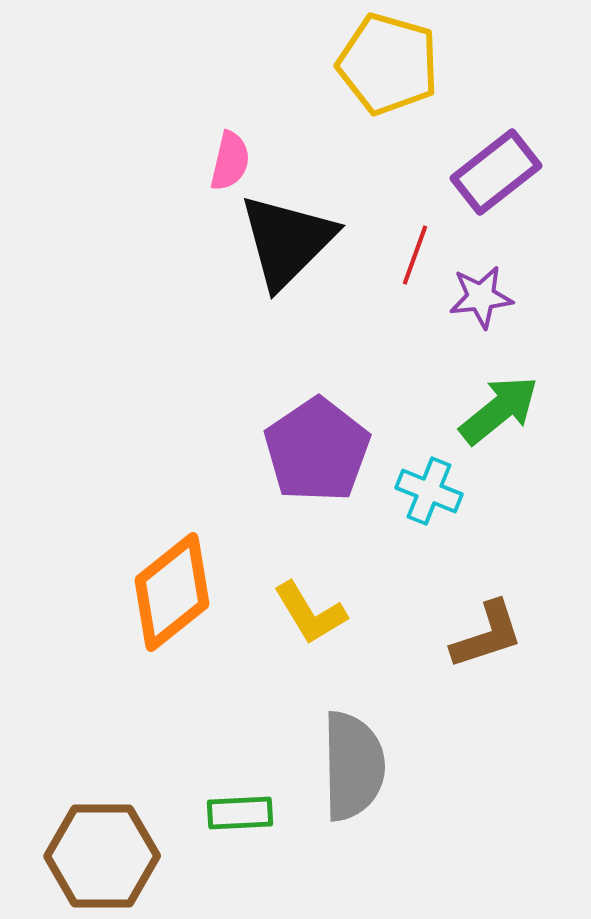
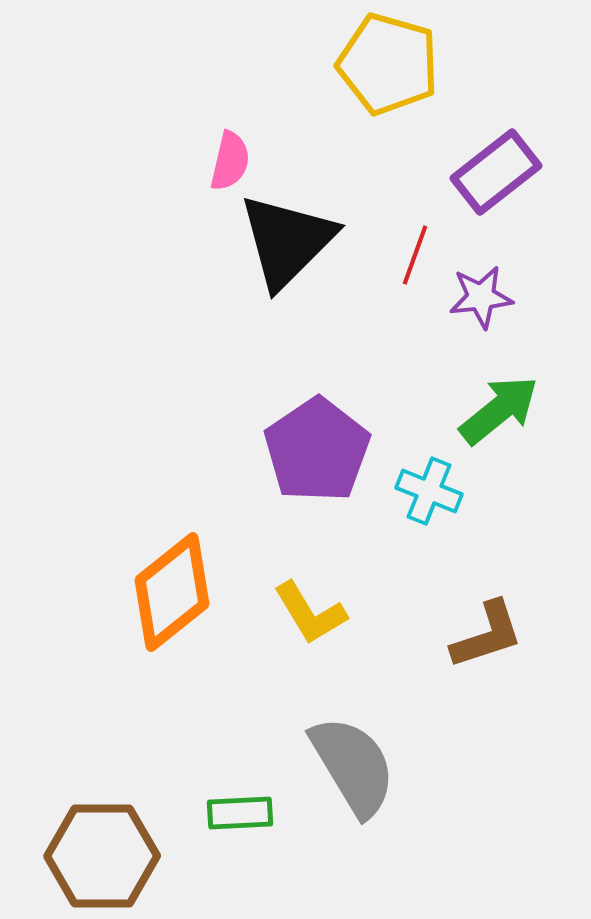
gray semicircle: rotated 30 degrees counterclockwise
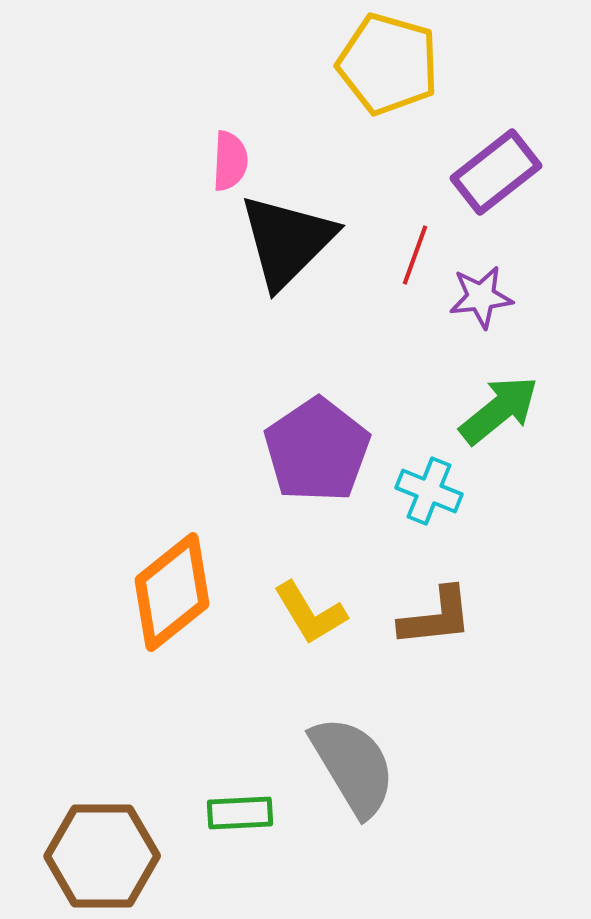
pink semicircle: rotated 10 degrees counterclockwise
brown L-shape: moved 51 px left, 18 px up; rotated 12 degrees clockwise
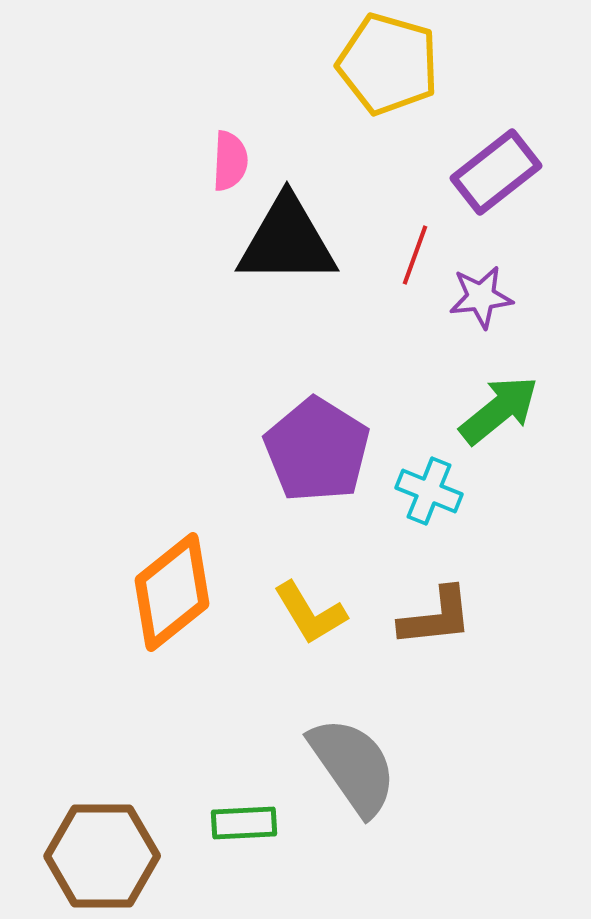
black triangle: rotated 45 degrees clockwise
purple pentagon: rotated 6 degrees counterclockwise
gray semicircle: rotated 4 degrees counterclockwise
green rectangle: moved 4 px right, 10 px down
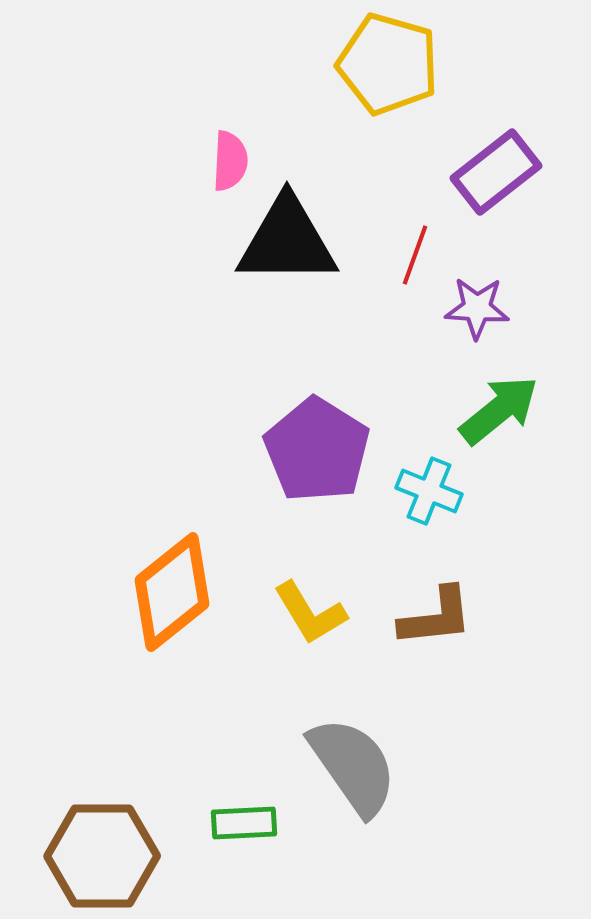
purple star: moved 4 px left, 11 px down; rotated 10 degrees clockwise
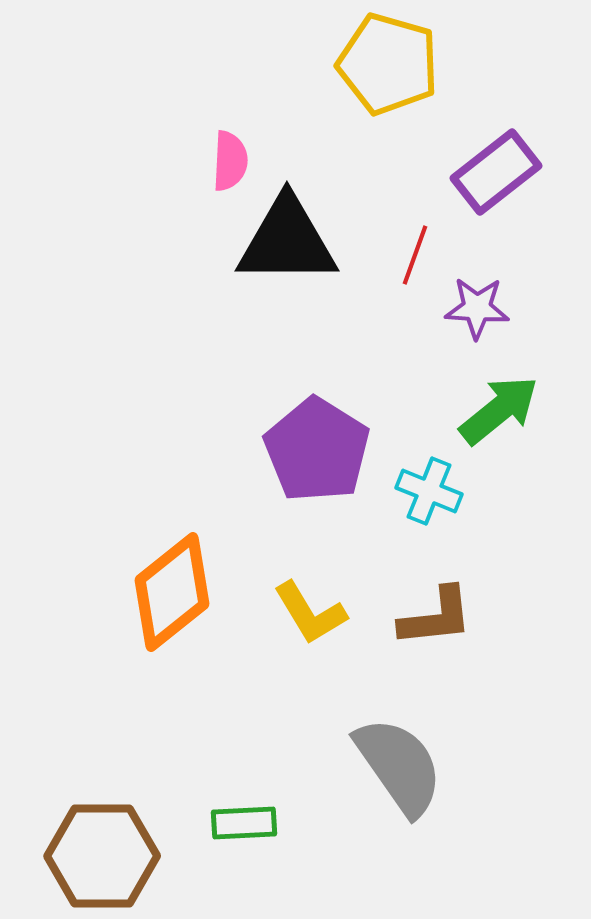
gray semicircle: moved 46 px right
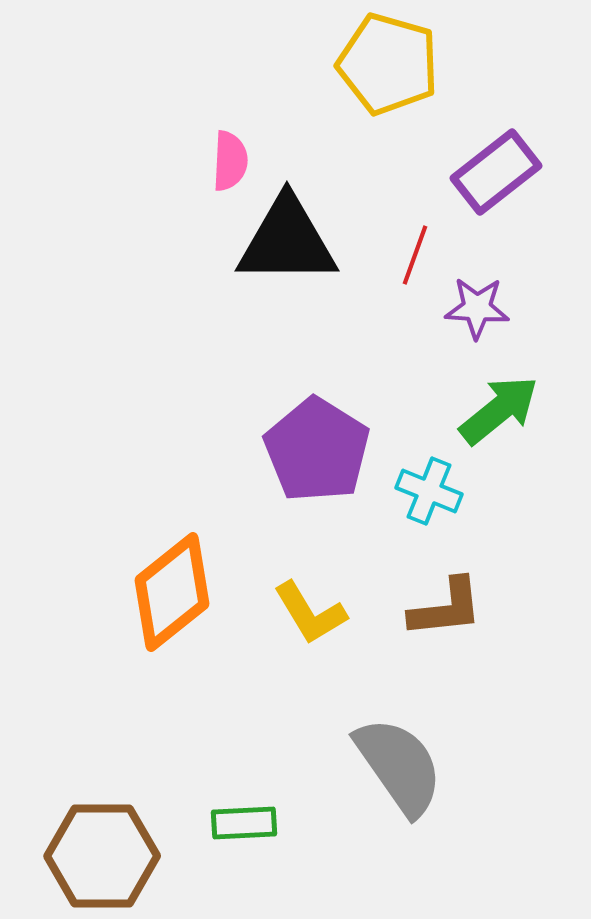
brown L-shape: moved 10 px right, 9 px up
